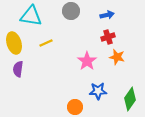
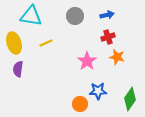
gray circle: moved 4 px right, 5 px down
orange circle: moved 5 px right, 3 px up
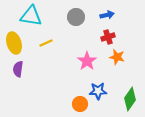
gray circle: moved 1 px right, 1 px down
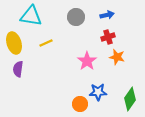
blue star: moved 1 px down
